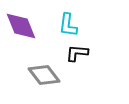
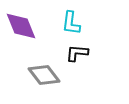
cyan L-shape: moved 3 px right, 2 px up
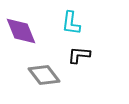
purple diamond: moved 5 px down
black L-shape: moved 2 px right, 2 px down
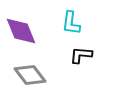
black L-shape: moved 2 px right
gray diamond: moved 14 px left
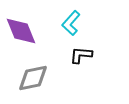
cyan L-shape: rotated 35 degrees clockwise
gray diamond: moved 3 px right, 3 px down; rotated 64 degrees counterclockwise
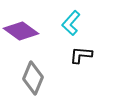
purple diamond: rotated 32 degrees counterclockwise
gray diamond: rotated 56 degrees counterclockwise
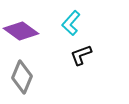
black L-shape: rotated 25 degrees counterclockwise
gray diamond: moved 11 px left, 1 px up
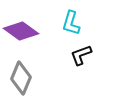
cyan L-shape: rotated 25 degrees counterclockwise
gray diamond: moved 1 px left, 1 px down
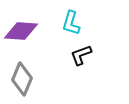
purple diamond: rotated 32 degrees counterclockwise
gray diamond: moved 1 px right, 1 px down
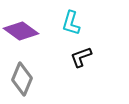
purple diamond: rotated 32 degrees clockwise
black L-shape: moved 2 px down
